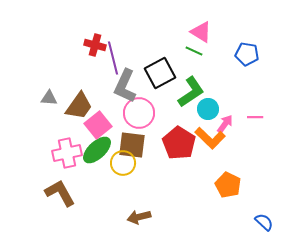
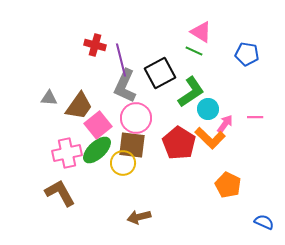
purple line: moved 8 px right, 2 px down
pink circle: moved 3 px left, 5 px down
blue semicircle: rotated 18 degrees counterclockwise
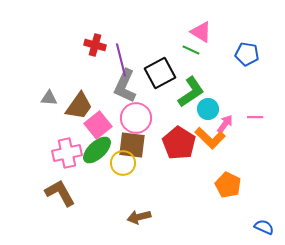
green line: moved 3 px left, 1 px up
blue semicircle: moved 5 px down
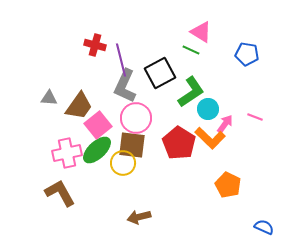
pink line: rotated 21 degrees clockwise
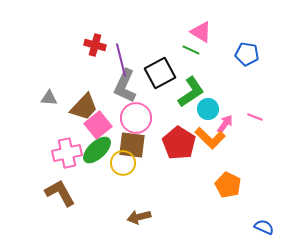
brown trapezoid: moved 5 px right, 1 px down; rotated 8 degrees clockwise
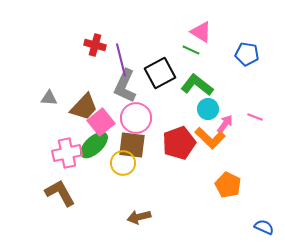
green L-shape: moved 6 px right, 7 px up; rotated 108 degrees counterclockwise
pink square: moved 3 px right, 3 px up
red pentagon: rotated 20 degrees clockwise
green ellipse: moved 3 px left, 5 px up
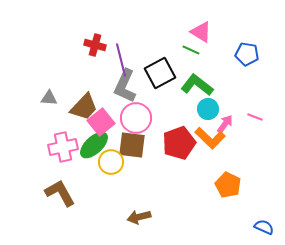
pink cross: moved 4 px left, 6 px up
yellow circle: moved 12 px left, 1 px up
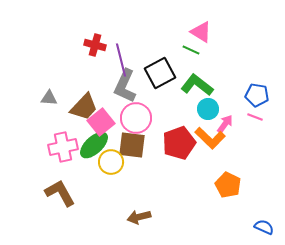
blue pentagon: moved 10 px right, 41 px down
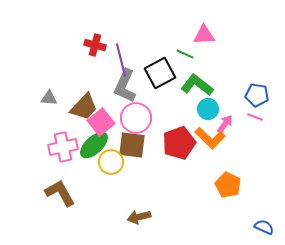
pink triangle: moved 3 px right, 3 px down; rotated 35 degrees counterclockwise
green line: moved 6 px left, 4 px down
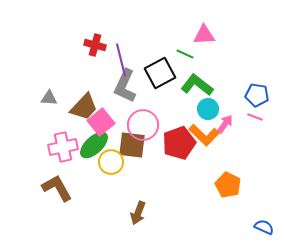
pink circle: moved 7 px right, 7 px down
orange L-shape: moved 6 px left, 3 px up
brown L-shape: moved 3 px left, 5 px up
brown arrow: moved 1 px left, 4 px up; rotated 55 degrees counterclockwise
